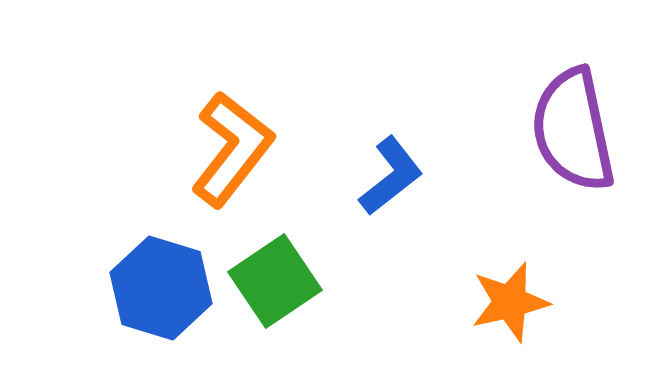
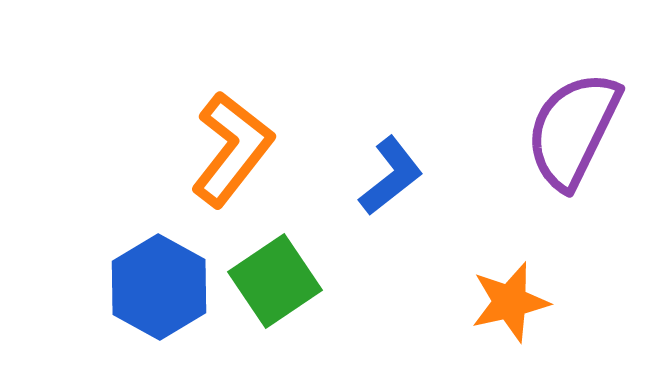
purple semicircle: rotated 38 degrees clockwise
blue hexagon: moved 2 px left, 1 px up; rotated 12 degrees clockwise
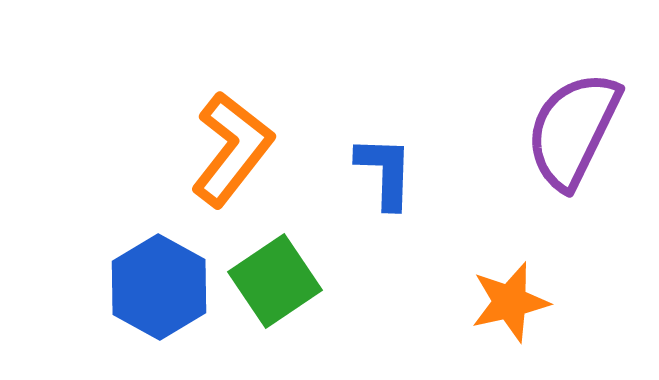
blue L-shape: moved 6 px left, 4 px up; rotated 50 degrees counterclockwise
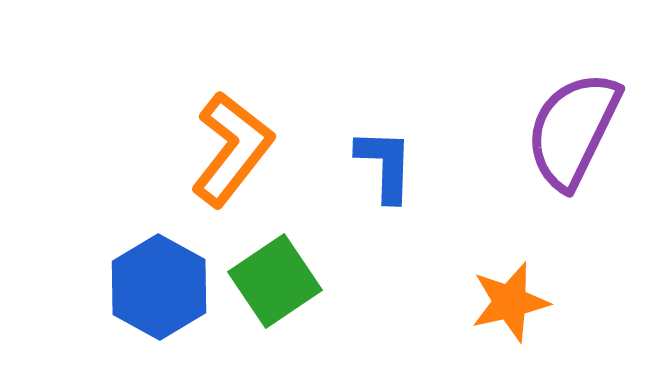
blue L-shape: moved 7 px up
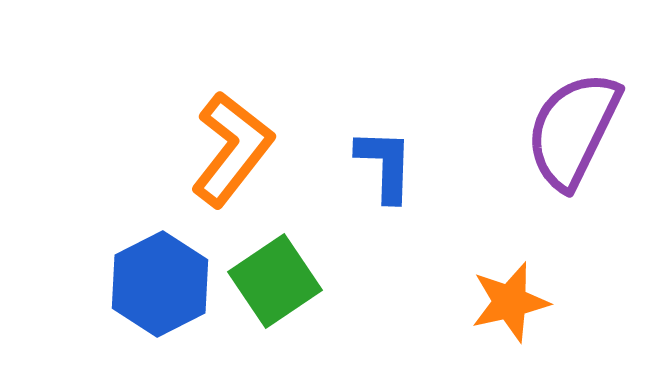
blue hexagon: moved 1 px right, 3 px up; rotated 4 degrees clockwise
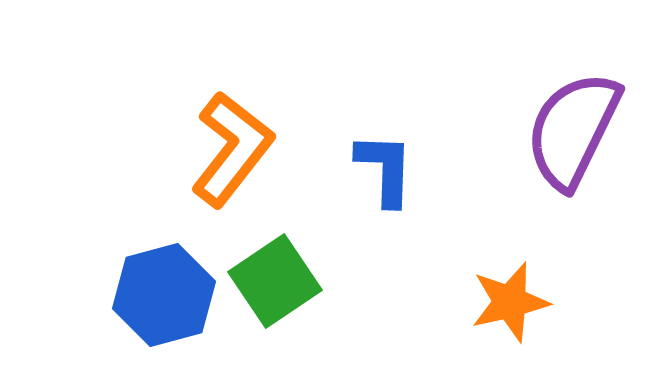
blue L-shape: moved 4 px down
blue hexagon: moved 4 px right, 11 px down; rotated 12 degrees clockwise
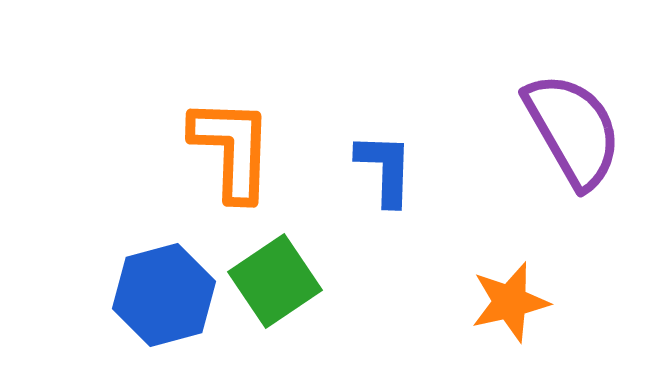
purple semicircle: rotated 124 degrees clockwise
orange L-shape: rotated 36 degrees counterclockwise
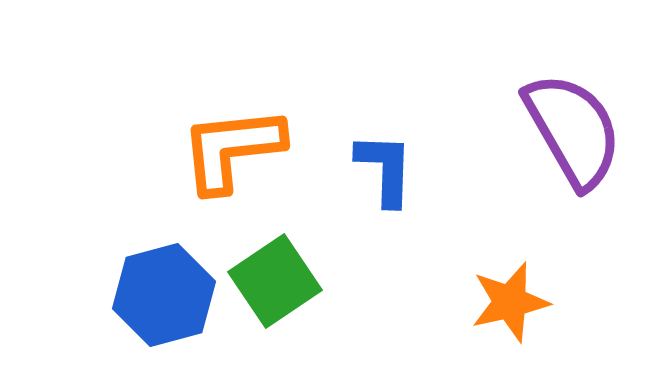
orange L-shape: rotated 98 degrees counterclockwise
